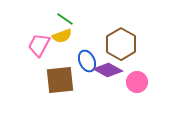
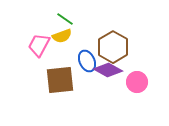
brown hexagon: moved 8 px left, 3 px down
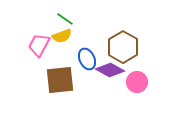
brown hexagon: moved 10 px right
blue ellipse: moved 2 px up
purple diamond: moved 2 px right
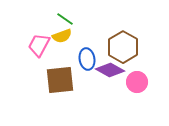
blue ellipse: rotated 15 degrees clockwise
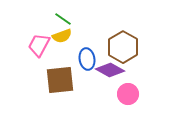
green line: moved 2 px left
pink circle: moved 9 px left, 12 px down
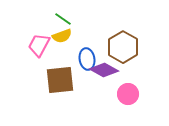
purple diamond: moved 6 px left
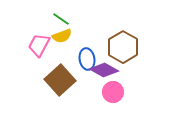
green line: moved 2 px left
brown square: rotated 36 degrees counterclockwise
pink circle: moved 15 px left, 2 px up
